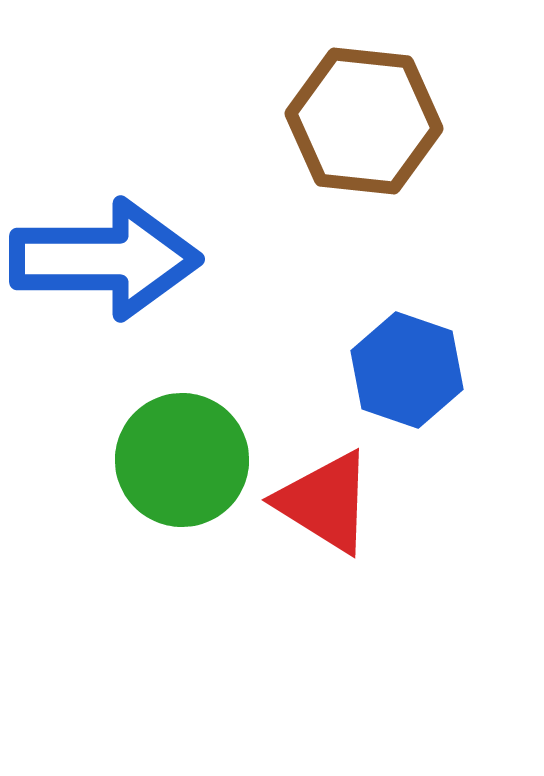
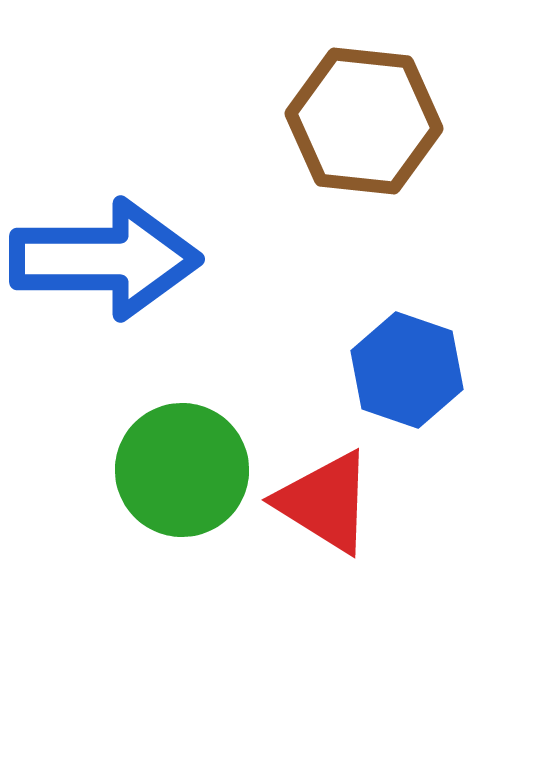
green circle: moved 10 px down
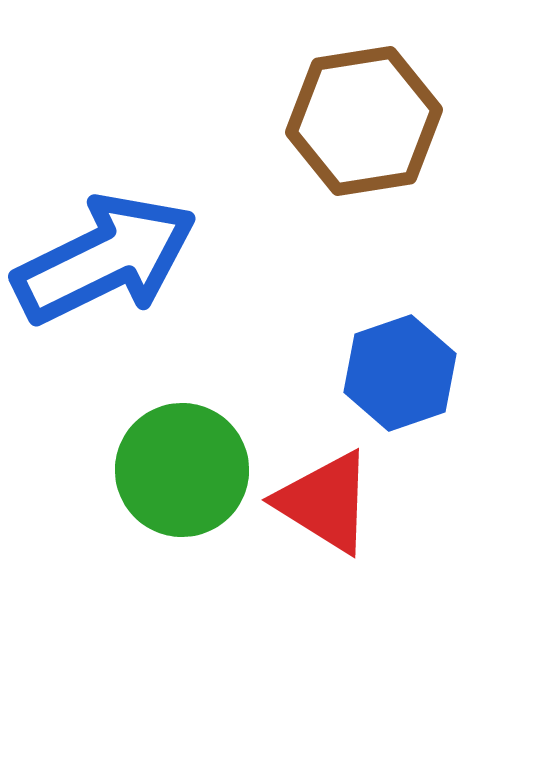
brown hexagon: rotated 15 degrees counterclockwise
blue arrow: rotated 26 degrees counterclockwise
blue hexagon: moved 7 px left, 3 px down; rotated 22 degrees clockwise
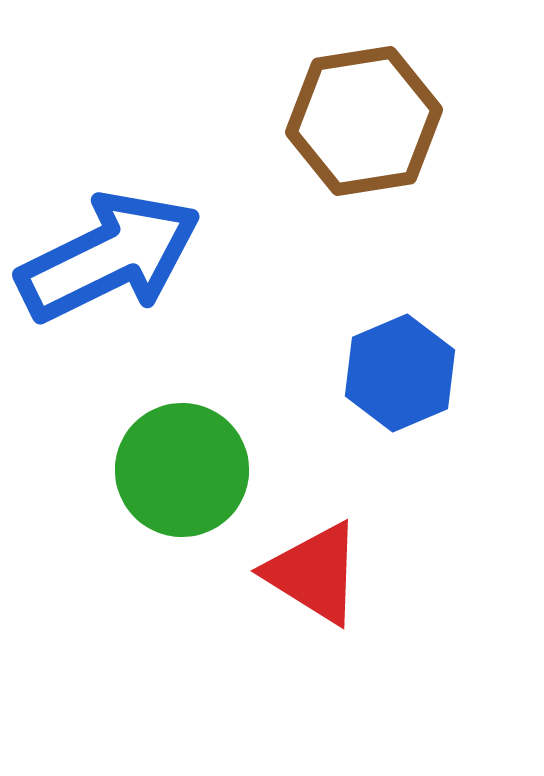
blue arrow: moved 4 px right, 2 px up
blue hexagon: rotated 4 degrees counterclockwise
red triangle: moved 11 px left, 71 px down
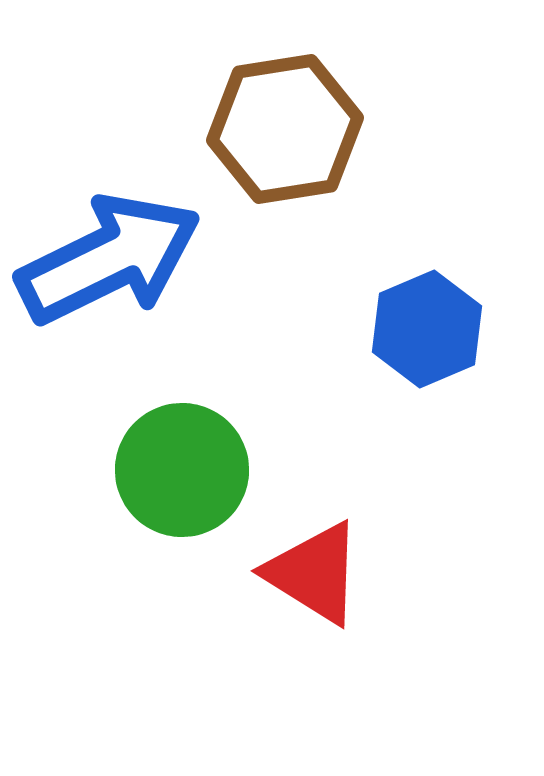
brown hexagon: moved 79 px left, 8 px down
blue arrow: moved 2 px down
blue hexagon: moved 27 px right, 44 px up
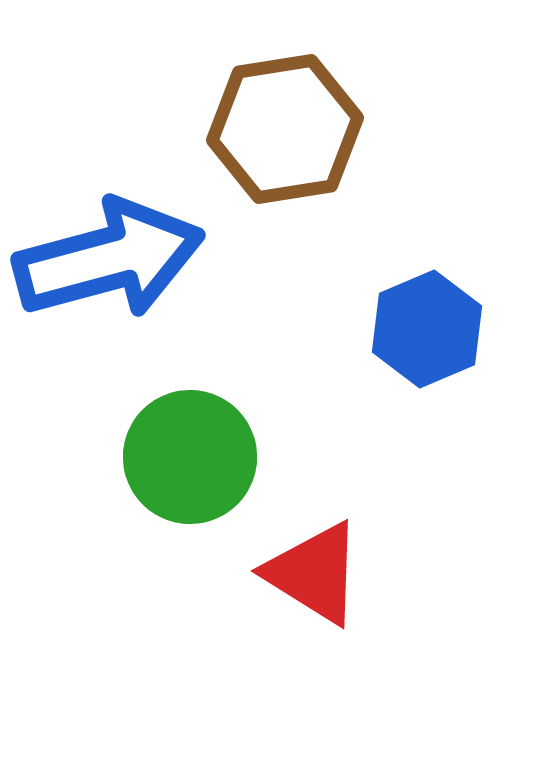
blue arrow: rotated 11 degrees clockwise
green circle: moved 8 px right, 13 px up
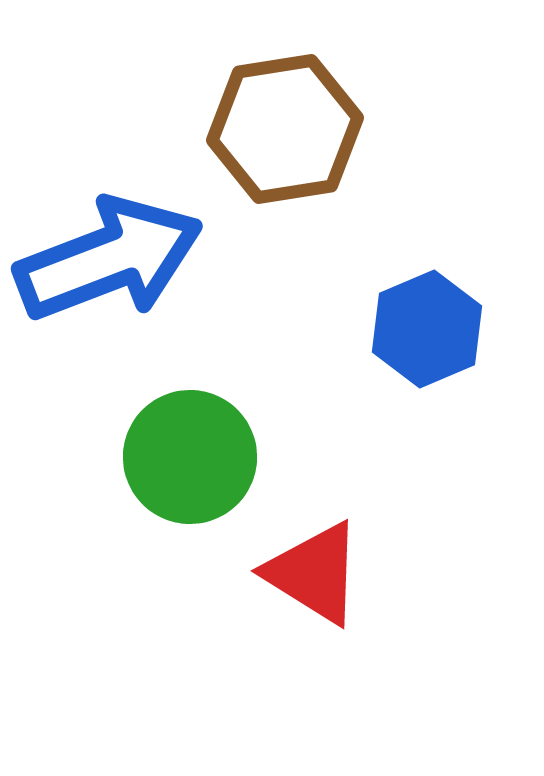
blue arrow: rotated 6 degrees counterclockwise
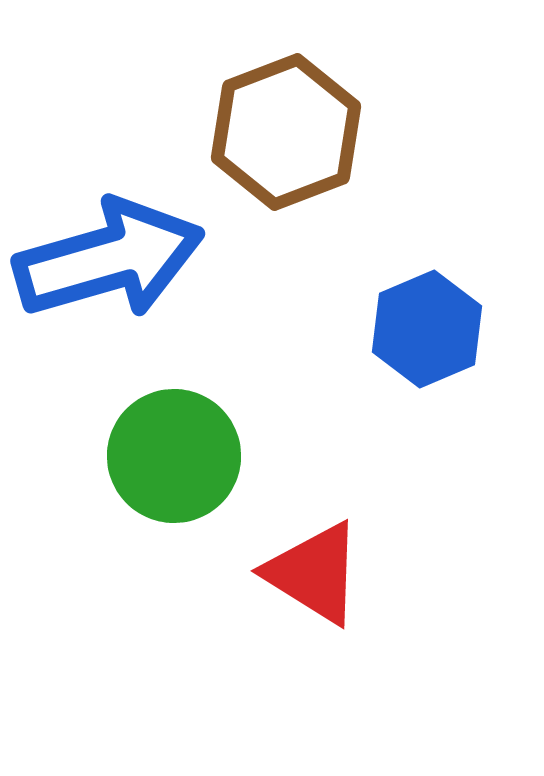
brown hexagon: moved 1 px right, 3 px down; rotated 12 degrees counterclockwise
blue arrow: rotated 5 degrees clockwise
green circle: moved 16 px left, 1 px up
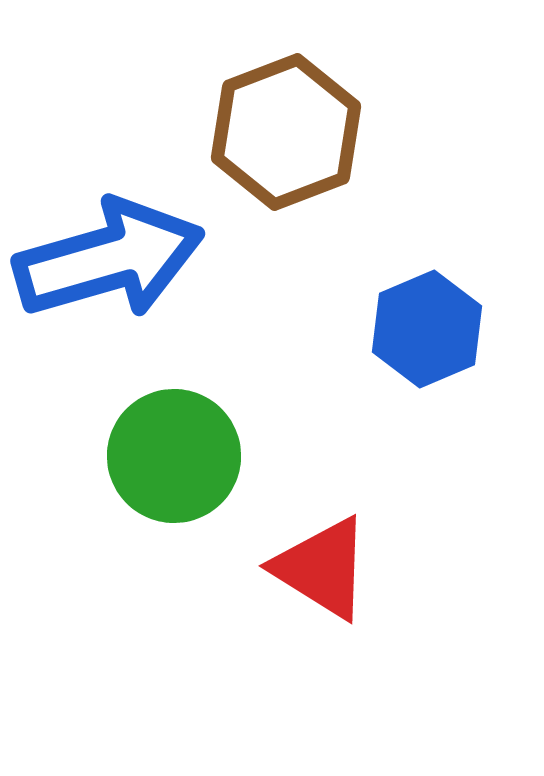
red triangle: moved 8 px right, 5 px up
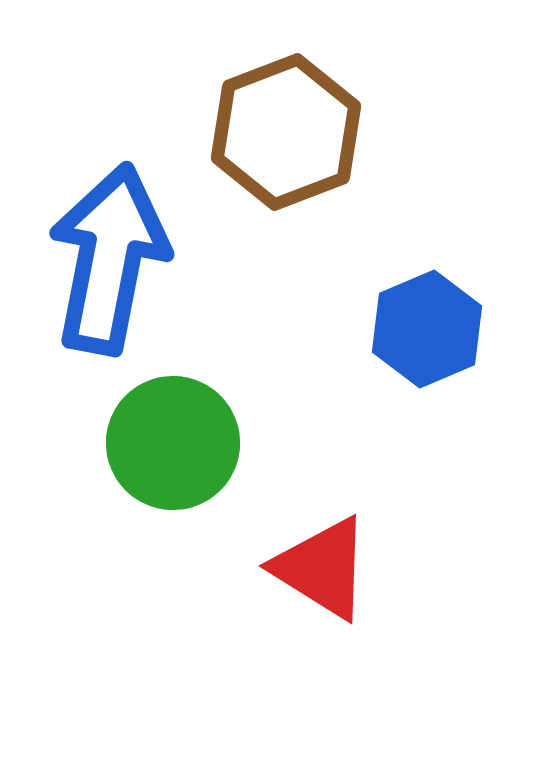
blue arrow: rotated 63 degrees counterclockwise
green circle: moved 1 px left, 13 px up
